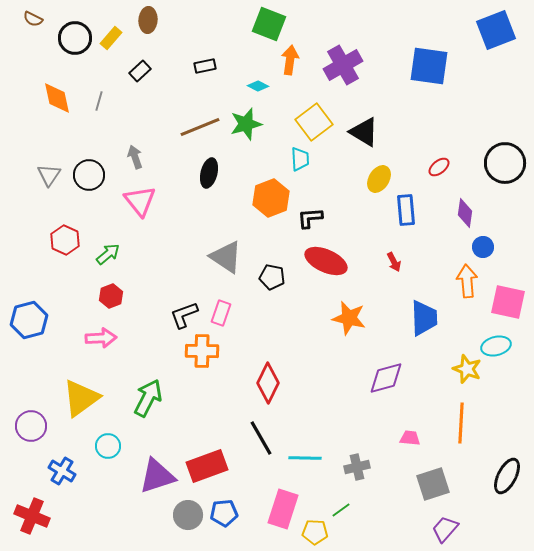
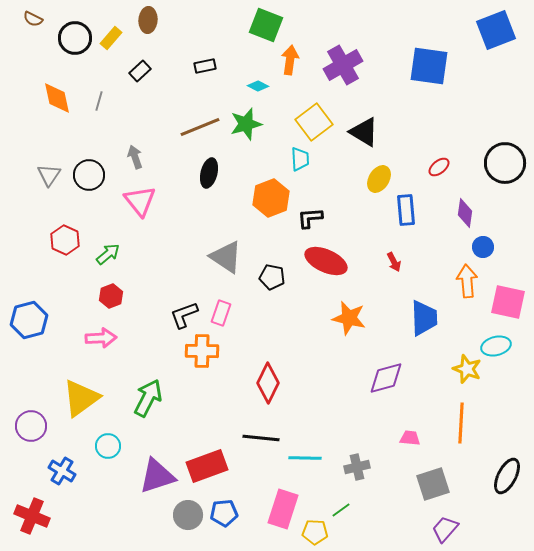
green square at (269, 24): moved 3 px left, 1 px down
black line at (261, 438): rotated 54 degrees counterclockwise
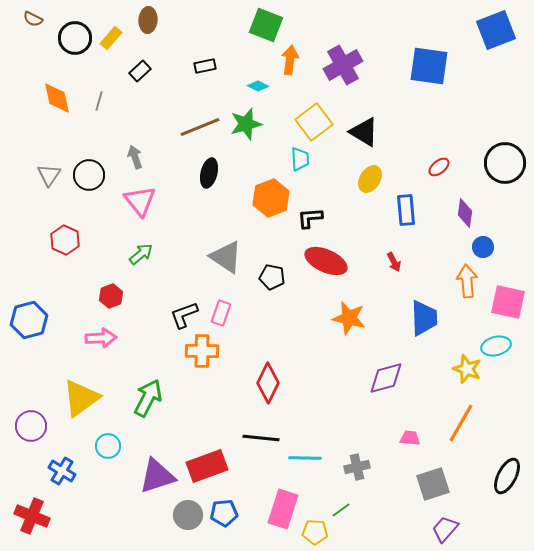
yellow ellipse at (379, 179): moved 9 px left
green arrow at (108, 254): moved 33 px right
orange line at (461, 423): rotated 27 degrees clockwise
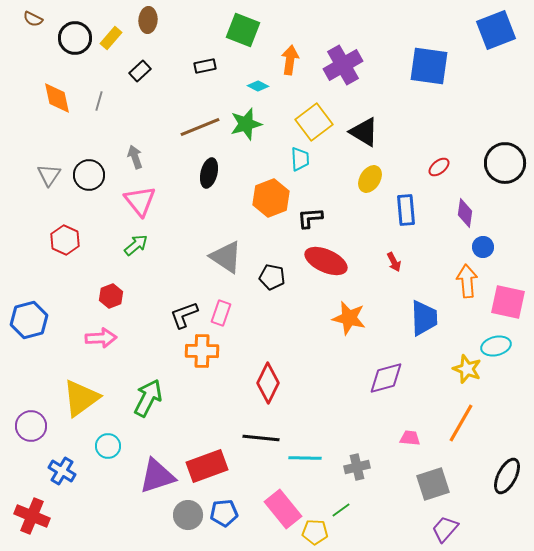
green square at (266, 25): moved 23 px left, 5 px down
green arrow at (141, 254): moved 5 px left, 9 px up
pink rectangle at (283, 509): rotated 57 degrees counterclockwise
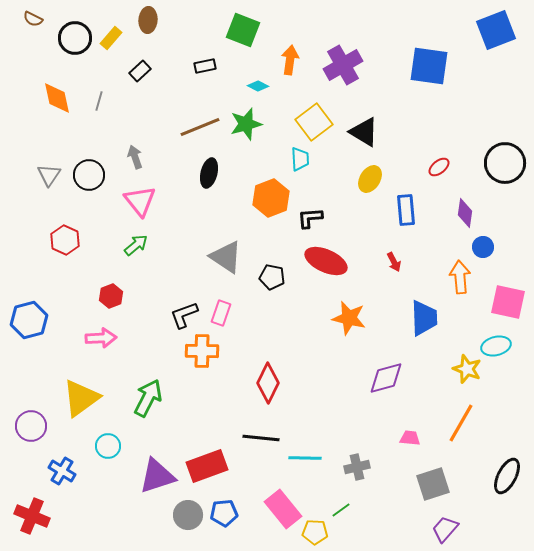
orange arrow at (467, 281): moved 7 px left, 4 px up
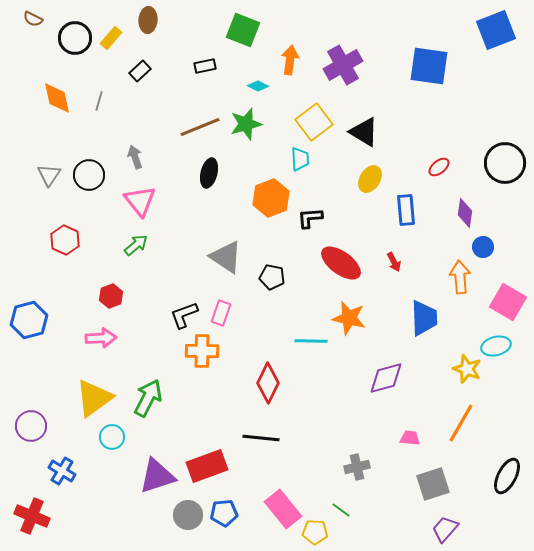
red ellipse at (326, 261): moved 15 px right, 2 px down; rotated 12 degrees clockwise
pink square at (508, 302): rotated 18 degrees clockwise
yellow triangle at (81, 398): moved 13 px right
cyan circle at (108, 446): moved 4 px right, 9 px up
cyan line at (305, 458): moved 6 px right, 117 px up
green line at (341, 510): rotated 72 degrees clockwise
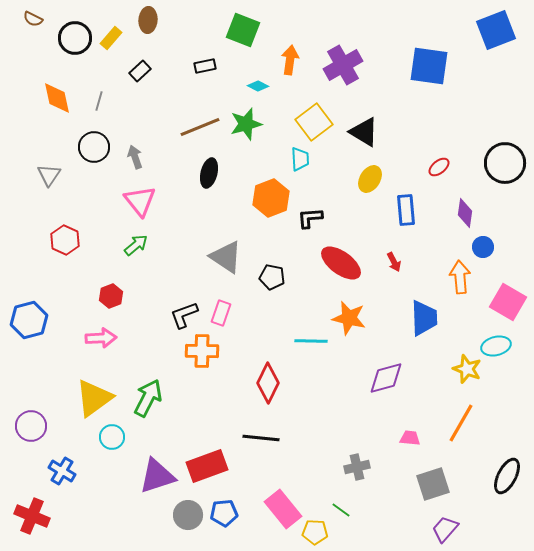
black circle at (89, 175): moved 5 px right, 28 px up
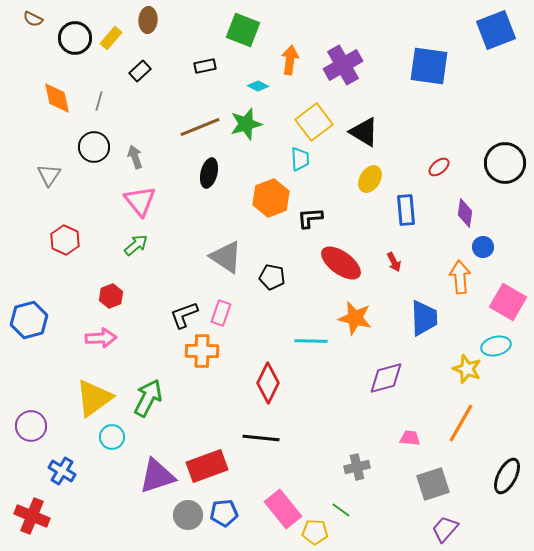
orange star at (349, 318): moved 6 px right
